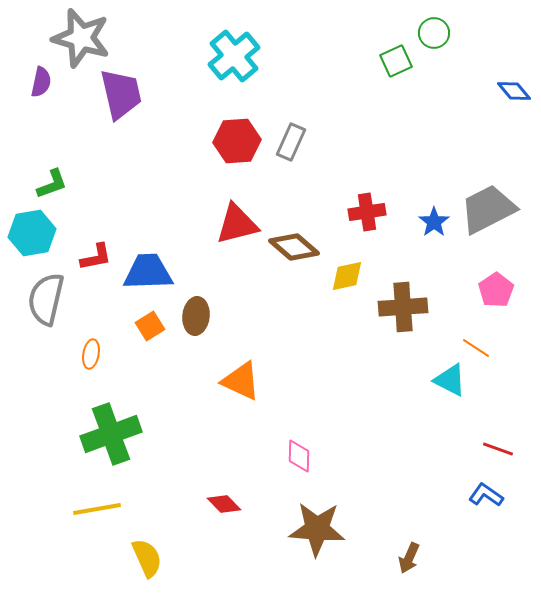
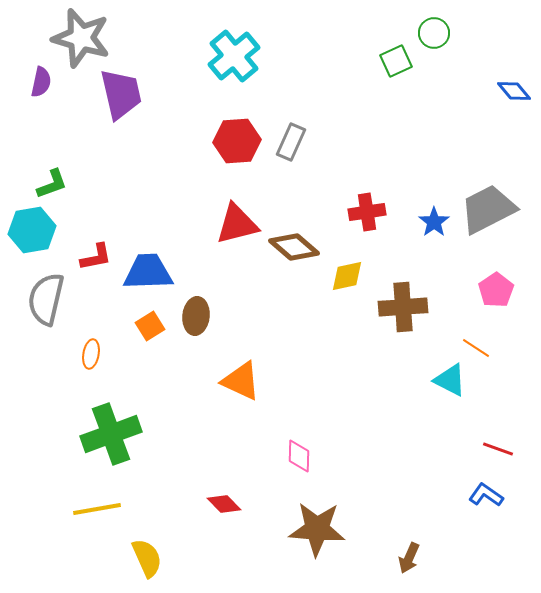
cyan hexagon: moved 3 px up
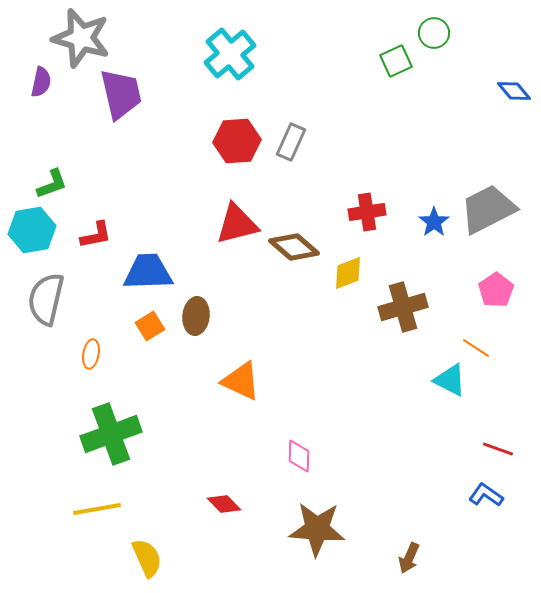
cyan cross: moved 4 px left, 2 px up
red L-shape: moved 22 px up
yellow diamond: moved 1 px right, 3 px up; rotated 9 degrees counterclockwise
brown cross: rotated 12 degrees counterclockwise
